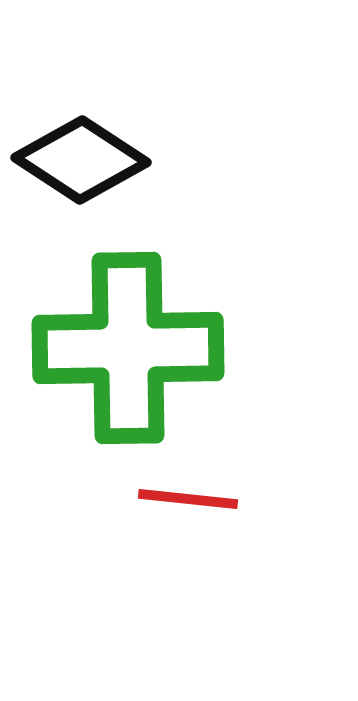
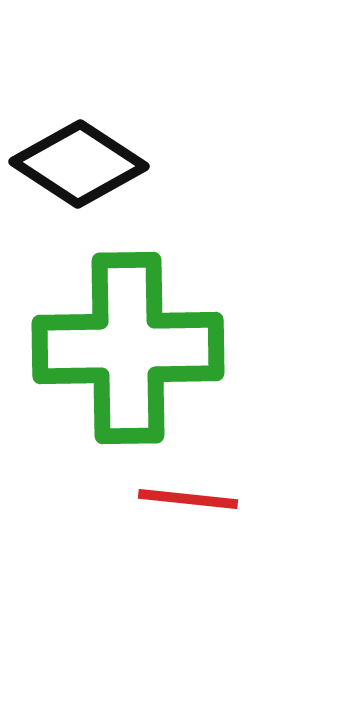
black diamond: moved 2 px left, 4 px down
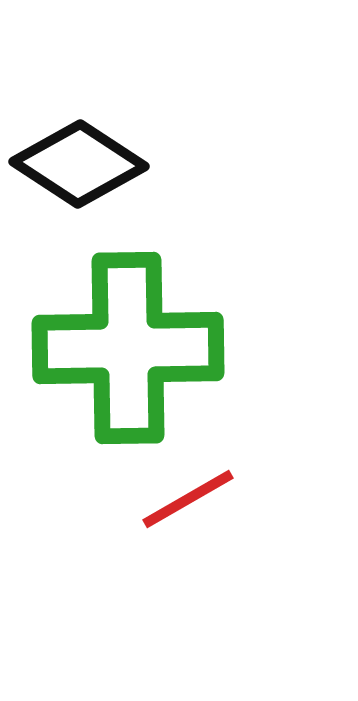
red line: rotated 36 degrees counterclockwise
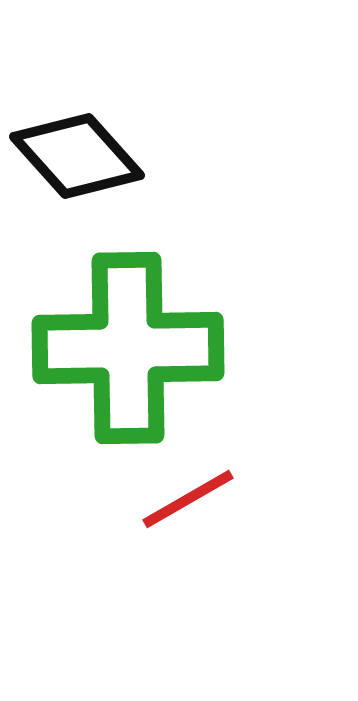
black diamond: moved 2 px left, 8 px up; rotated 15 degrees clockwise
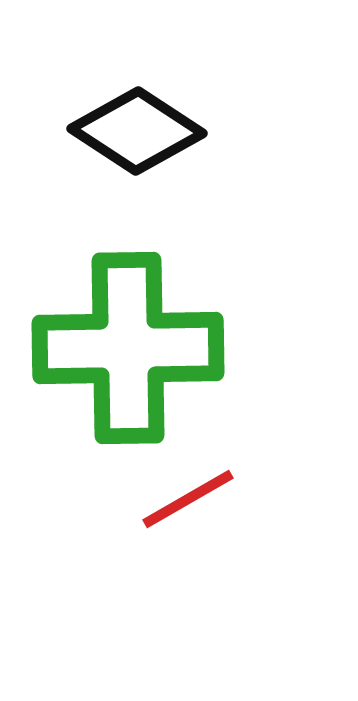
black diamond: moved 60 px right, 25 px up; rotated 15 degrees counterclockwise
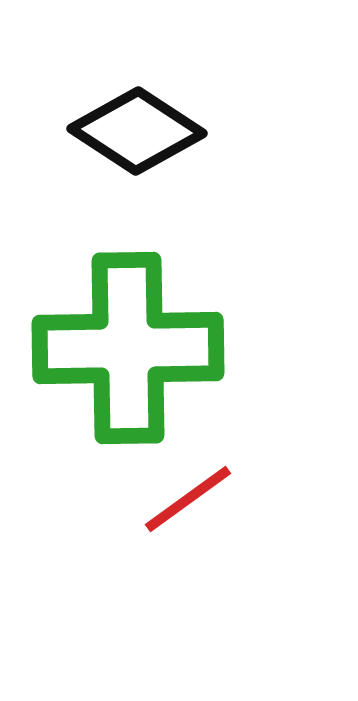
red line: rotated 6 degrees counterclockwise
